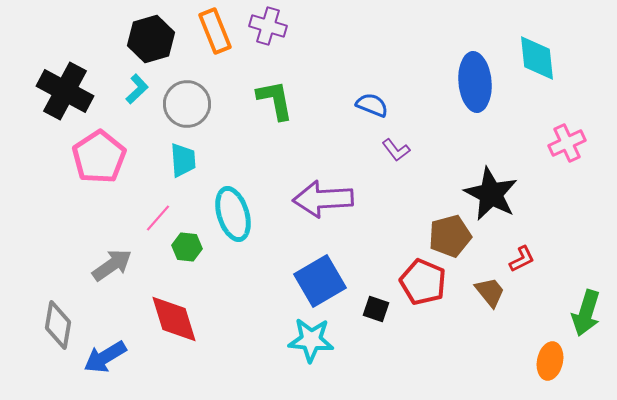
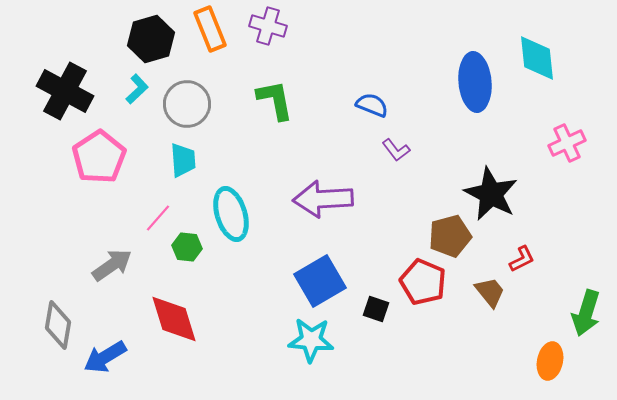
orange rectangle: moved 5 px left, 2 px up
cyan ellipse: moved 2 px left
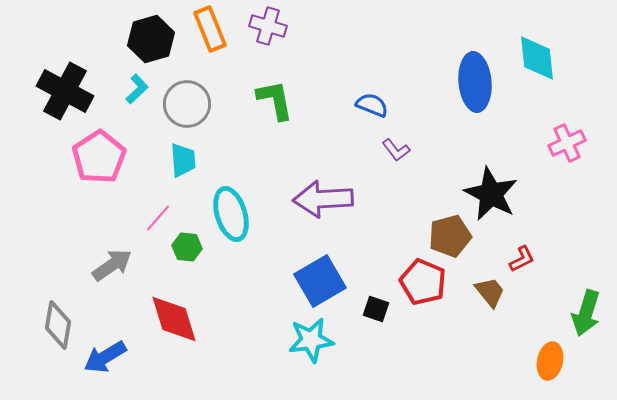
cyan star: rotated 12 degrees counterclockwise
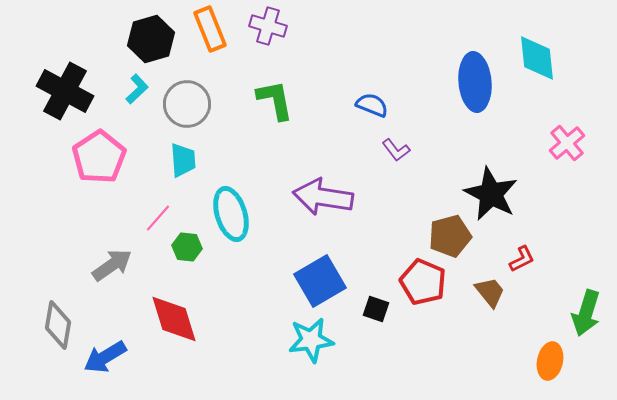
pink cross: rotated 15 degrees counterclockwise
purple arrow: moved 2 px up; rotated 12 degrees clockwise
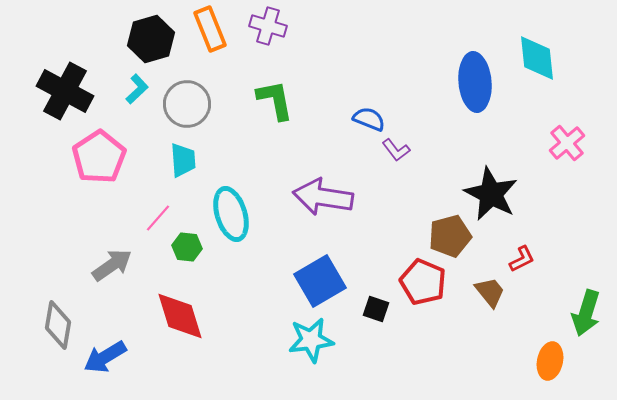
blue semicircle: moved 3 px left, 14 px down
red diamond: moved 6 px right, 3 px up
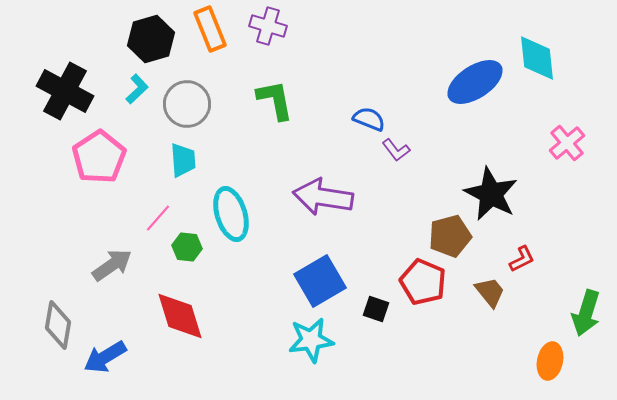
blue ellipse: rotated 62 degrees clockwise
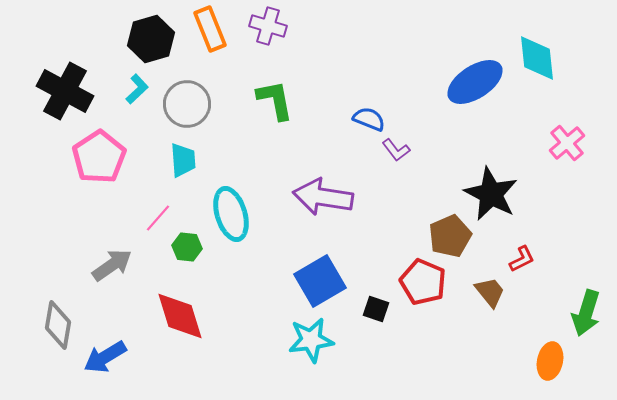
brown pentagon: rotated 9 degrees counterclockwise
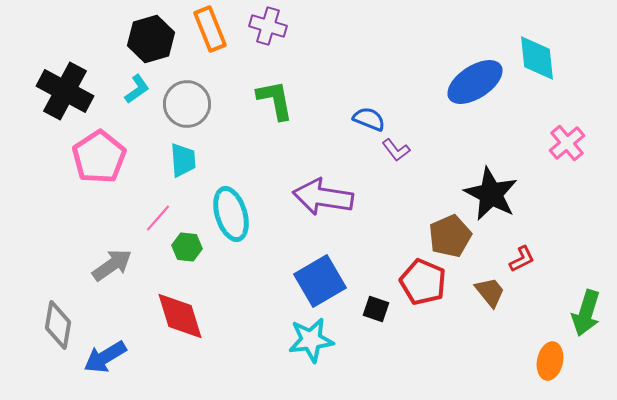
cyan L-shape: rotated 8 degrees clockwise
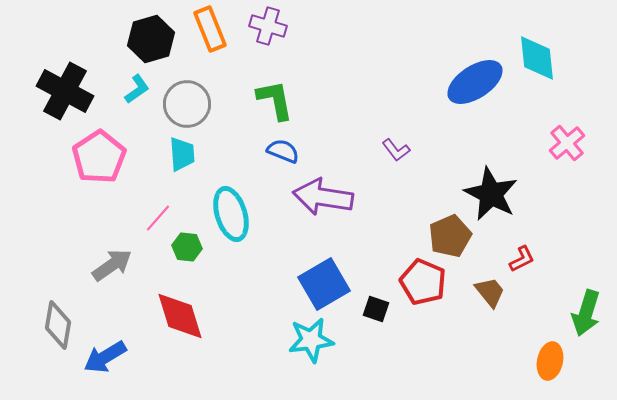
blue semicircle: moved 86 px left, 32 px down
cyan trapezoid: moved 1 px left, 6 px up
blue square: moved 4 px right, 3 px down
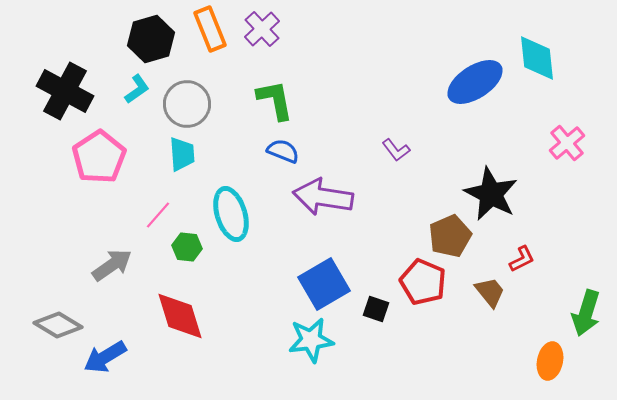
purple cross: moved 6 px left, 3 px down; rotated 30 degrees clockwise
pink line: moved 3 px up
gray diamond: rotated 69 degrees counterclockwise
